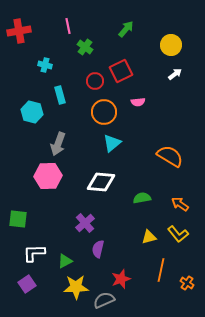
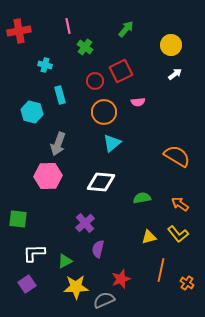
orange semicircle: moved 7 px right
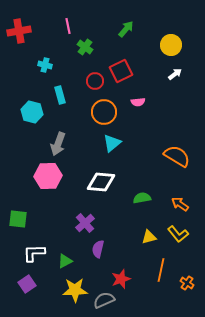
yellow star: moved 1 px left, 3 px down
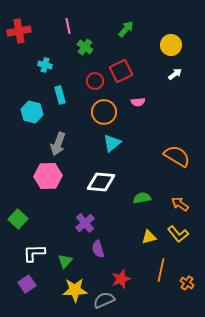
green square: rotated 36 degrees clockwise
purple semicircle: rotated 30 degrees counterclockwise
green triangle: rotated 21 degrees counterclockwise
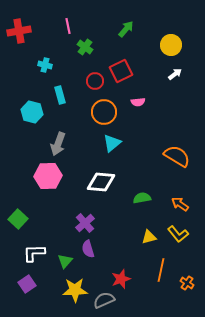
purple semicircle: moved 10 px left
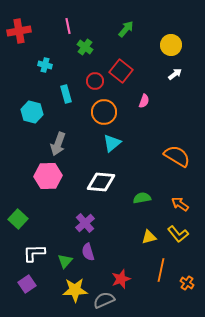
red square: rotated 25 degrees counterclockwise
cyan rectangle: moved 6 px right, 1 px up
pink semicircle: moved 6 px right, 1 px up; rotated 64 degrees counterclockwise
purple semicircle: moved 3 px down
